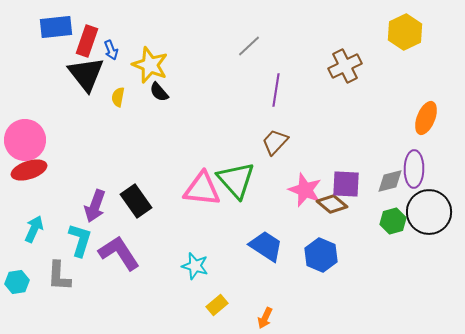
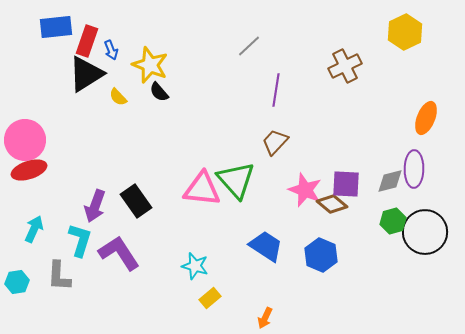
black triangle: rotated 36 degrees clockwise
yellow semicircle: rotated 54 degrees counterclockwise
black circle: moved 4 px left, 20 px down
yellow rectangle: moved 7 px left, 7 px up
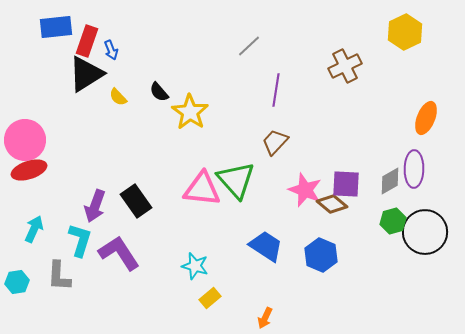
yellow star: moved 40 px right, 47 px down; rotated 12 degrees clockwise
gray diamond: rotated 16 degrees counterclockwise
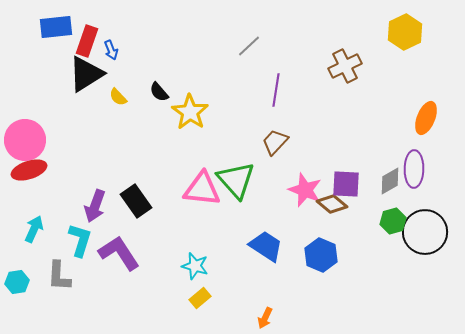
yellow rectangle: moved 10 px left
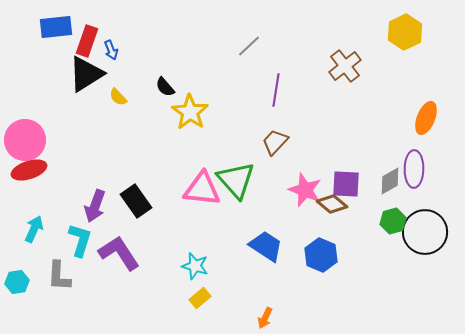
brown cross: rotated 12 degrees counterclockwise
black semicircle: moved 6 px right, 5 px up
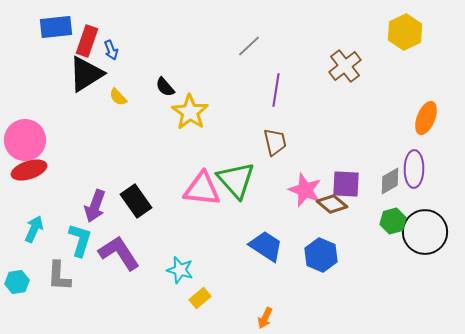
brown trapezoid: rotated 124 degrees clockwise
cyan star: moved 15 px left, 4 px down
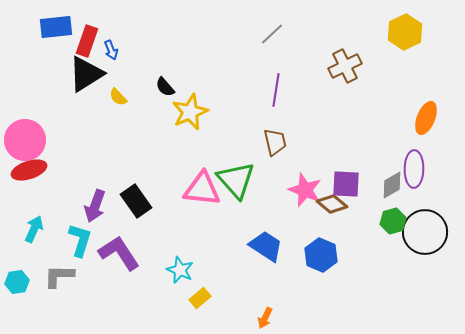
gray line: moved 23 px right, 12 px up
brown cross: rotated 12 degrees clockwise
yellow star: rotated 15 degrees clockwise
gray diamond: moved 2 px right, 4 px down
cyan star: rotated 8 degrees clockwise
gray L-shape: rotated 88 degrees clockwise
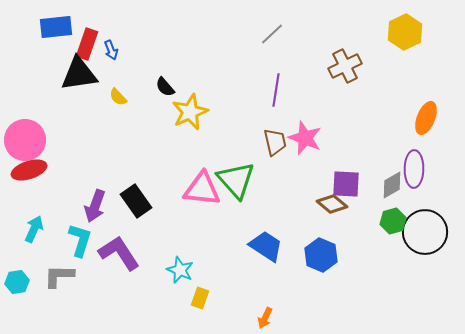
red rectangle: moved 3 px down
black triangle: moved 7 px left; rotated 24 degrees clockwise
pink star: moved 52 px up
yellow rectangle: rotated 30 degrees counterclockwise
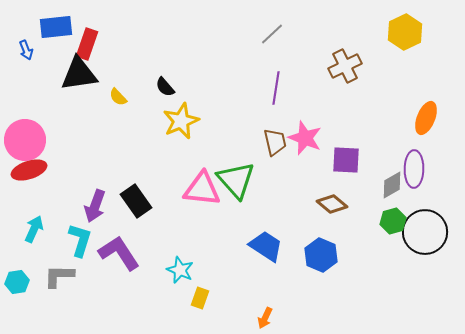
blue arrow: moved 85 px left
purple line: moved 2 px up
yellow star: moved 9 px left, 9 px down
purple square: moved 24 px up
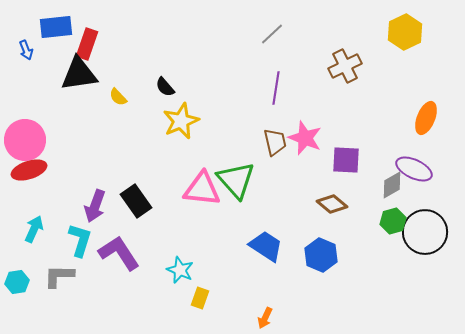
purple ellipse: rotated 66 degrees counterclockwise
